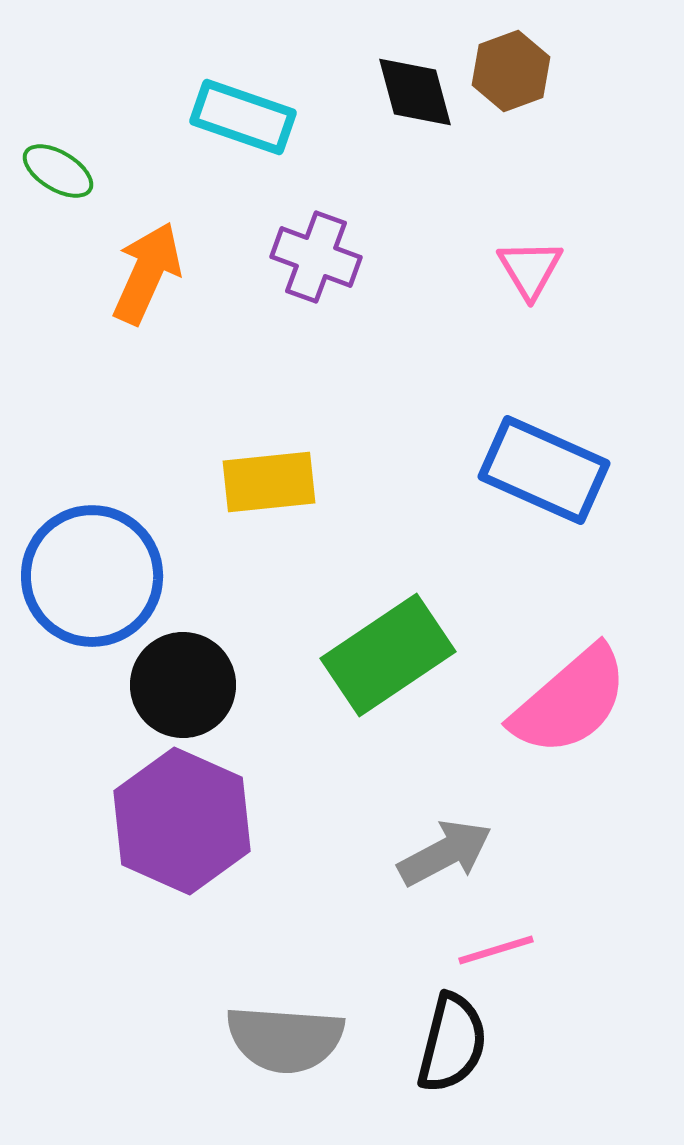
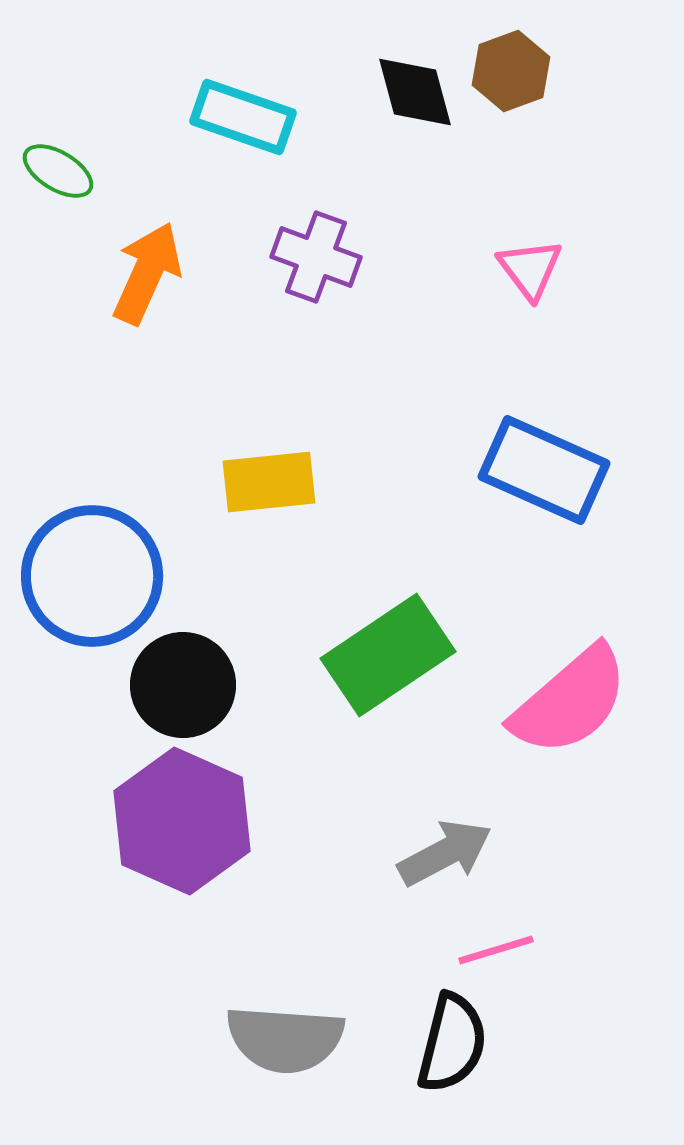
pink triangle: rotated 6 degrees counterclockwise
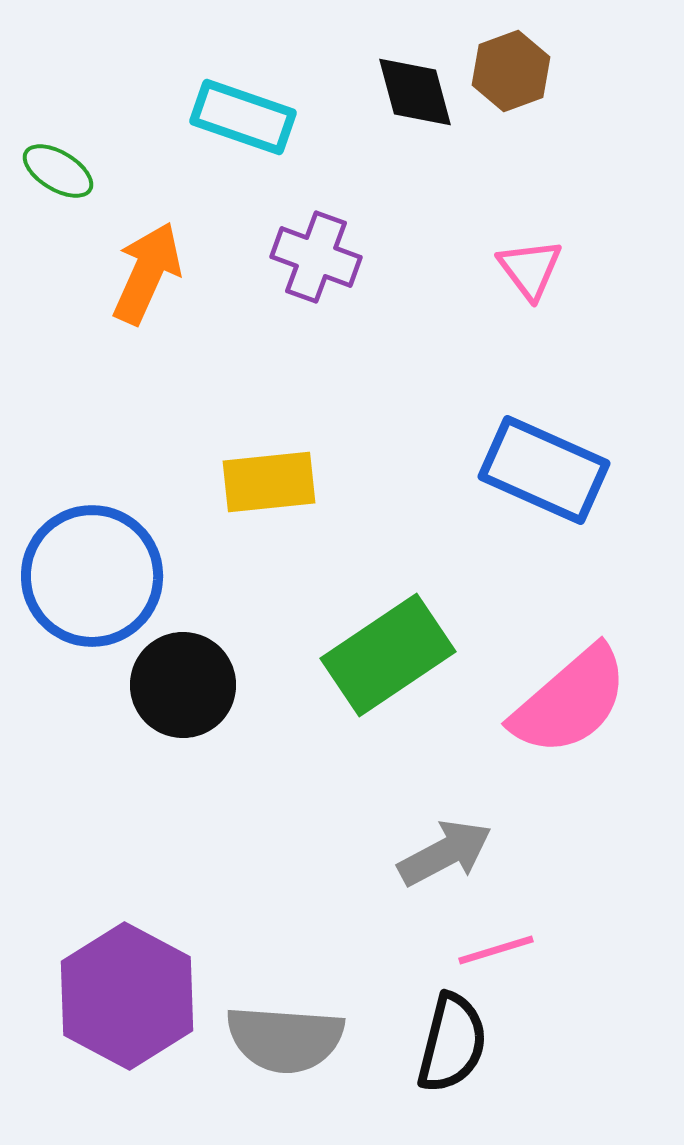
purple hexagon: moved 55 px left, 175 px down; rotated 4 degrees clockwise
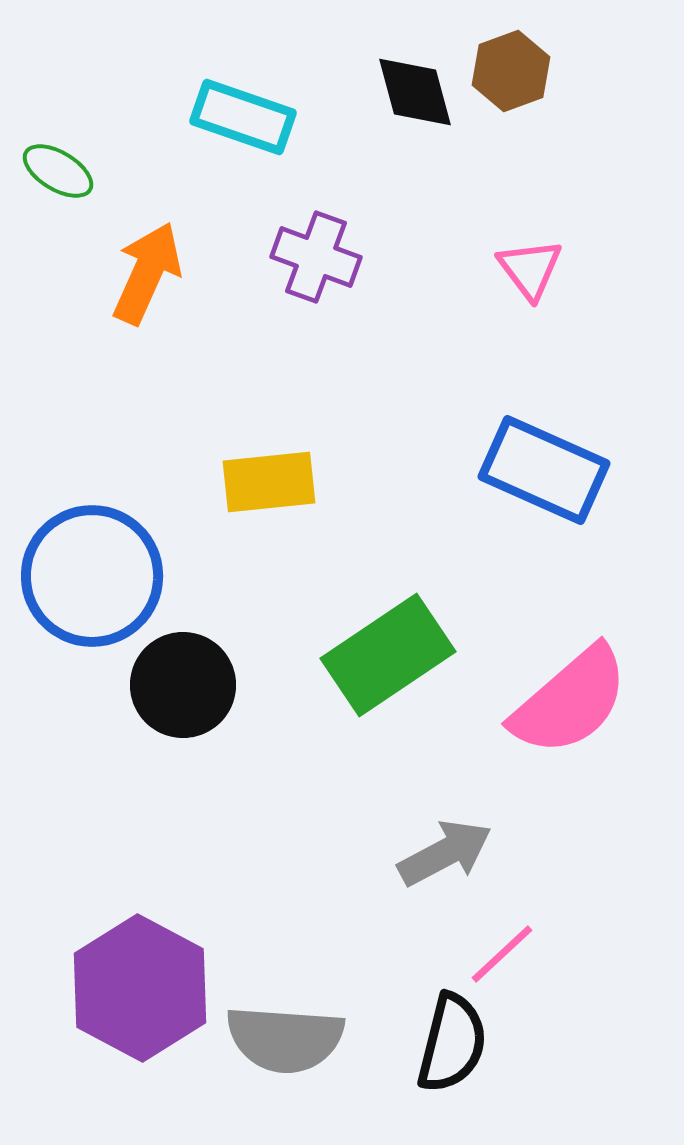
pink line: moved 6 px right, 4 px down; rotated 26 degrees counterclockwise
purple hexagon: moved 13 px right, 8 px up
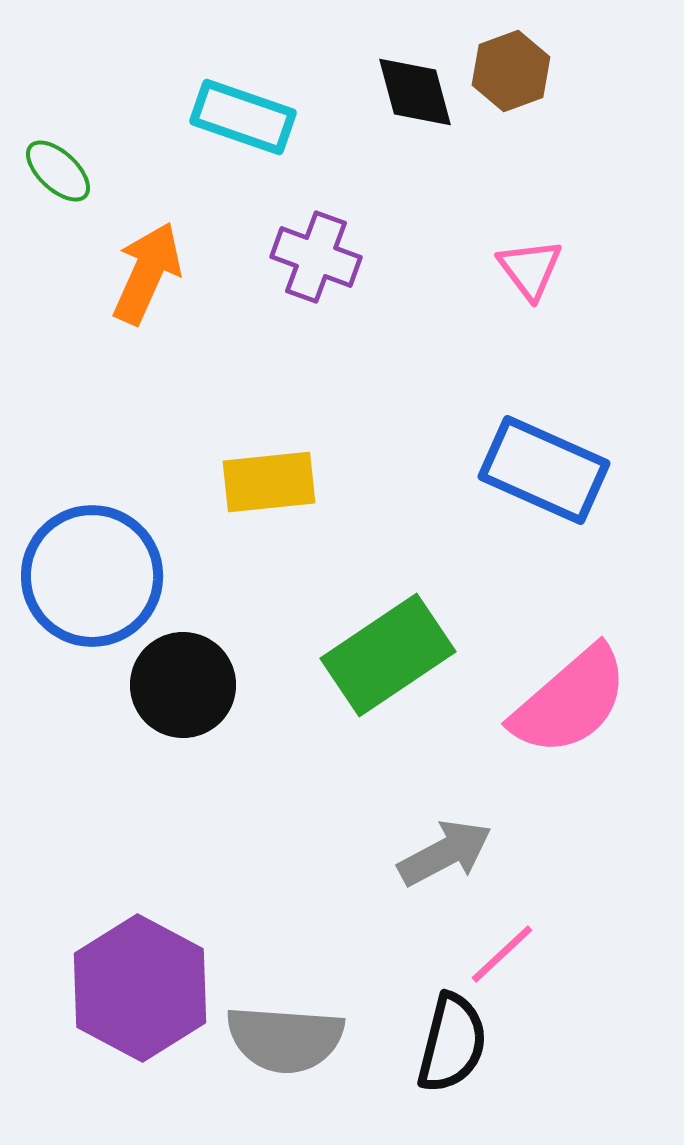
green ellipse: rotated 12 degrees clockwise
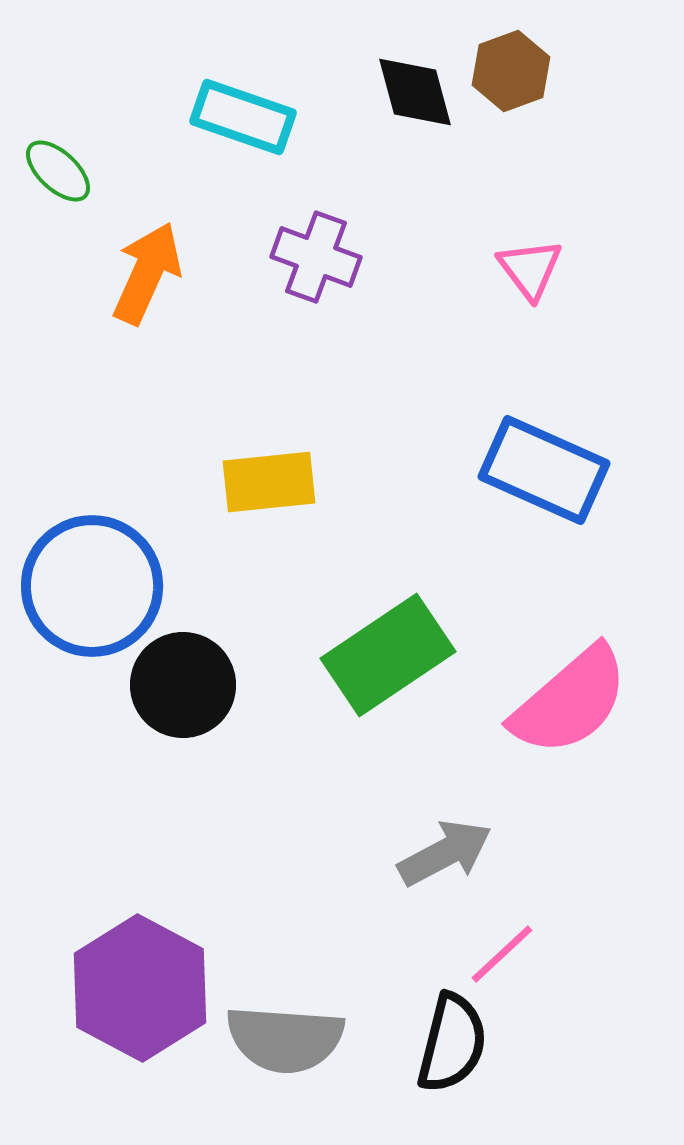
blue circle: moved 10 px down
